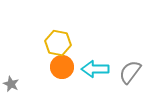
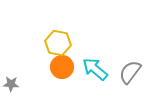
cyan arrow: rotated 40 degrees clockwise
gray star: rotated 21 degrees counterclockwise
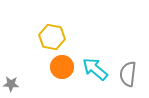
yellow hexagon: moved 6 px left, 6 px up
gray semicircle: moved 2 px left, 2 px down; rotated 30 degrees counterclockwise
